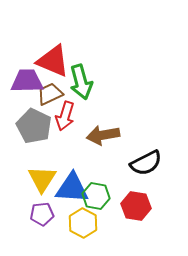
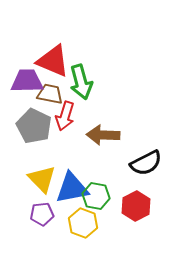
brown trapezoid: rotated 36 degrees clockwise
brown arrow: rotated 12 degrees clockwise
yellow triangle: rotated 16 degrees counterclockwise
blue triangle: rotated 15 degrees counterclockwise
red hexagon: rotated 24 degrees clockwise
yellow hexagon: rotated 8 degrees counterclockwise
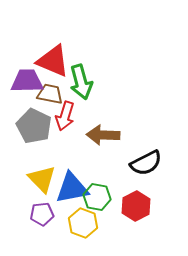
green hexagon: moved 1 px right, 1 px down
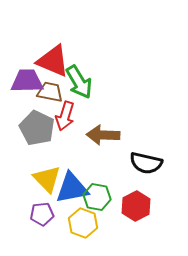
green arrow: moved 2 px left; rotated 16 degrees counterclockwise
brown trapezoid: moved 2 px up
gray pentagon: moved 3 px right, 2 px down
black semicircle: rotated 40 degrees clockwise
yellow triangle: moved 5 px right
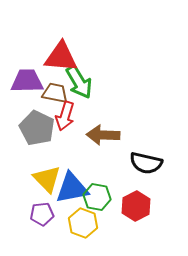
red triangle: moved 8 px right, 4 px up; rotated 18 degrees counterclockwise
brown trapezoid: moved 5 px right, 1 px down
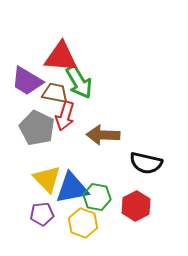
purple trapezoid: rotated 148 degrees counterclockwise
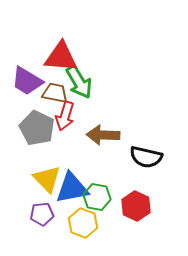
black semicircle: moved 6 px up
red hexagon: rotated 8 degrees counterclockwise
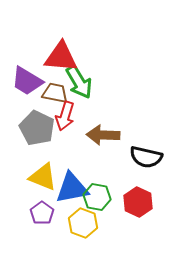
yellow triangle: moved 4 px left, 2 px up; rotated 24 degrees counterclockwise
red hexagon: moved 2 px right, 4 px up
purple pentagon: moved 1 px up; rotated 30 degrees counterclockwise
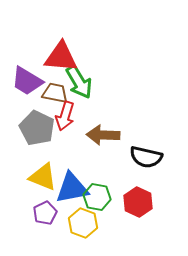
purple pentagon: moved 3 px right; rotated 10 degrees clockwise
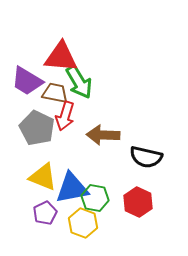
green hexagon: moved 2 px left, 1 px down
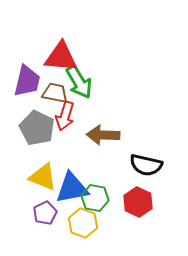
purple trapezoid: rotated 108 degrees counterclockwise
black semicircle: moved 8 px down
